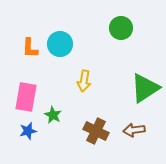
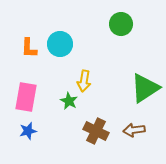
green circle: moved 4 px up
orange L-shape: moved 1 px left
green star: moved 16 px right, 14 px up
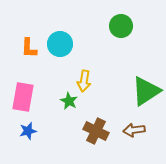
green circle: moved 2 px down
green triangle: moved 1 px right, 3 px down
pink rectangle: moved 3 px left
